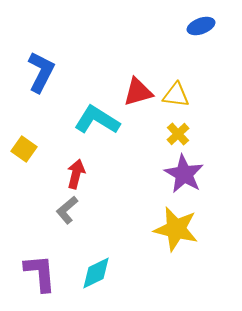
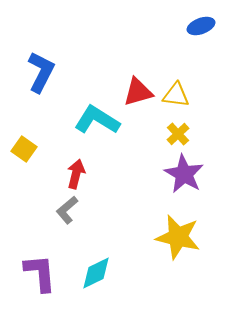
yellow star: moved 2 px right, 8 px down
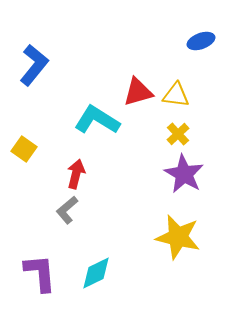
blue ellipse: moved 15 px down
blue L-shape: moved 7 px left, 7 px up; rotated 12 degrees clockwise
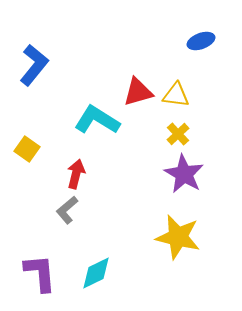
yellow square: moved 3 px right
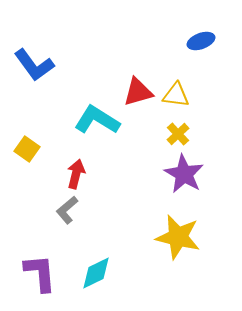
blue L-shape: rotated 105 degrees clockwise
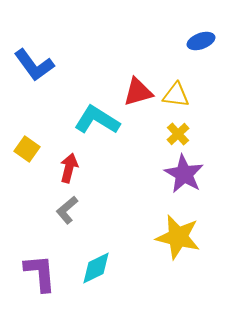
red arrow: moved 7 px left, 6 px up
cyan diamond: moved 5 px up
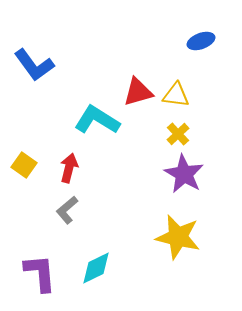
yellow square: moved 3 px left, 16 px down
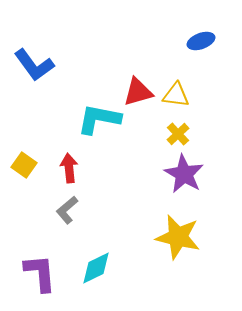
cyan L-shape: moved 2 px right, 1 px up; rotated 21 degrees counterclockwise
red arrow: rotated 20 degrees counterclockwise
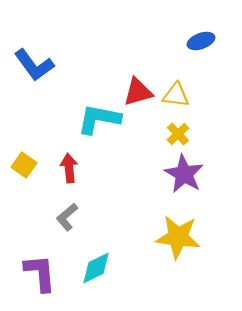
gray L-shape: moved 7 px down
yellow star: rotated 6 degrees counterclockwise
